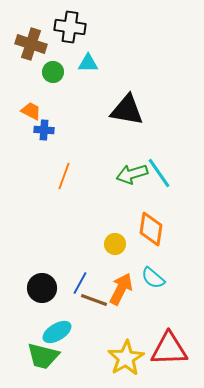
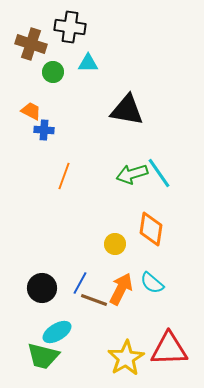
cyan semicircle: moved 1 px left, 5 px down
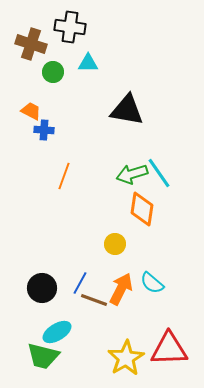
orange diamond: moved 9 px left, 20 px up
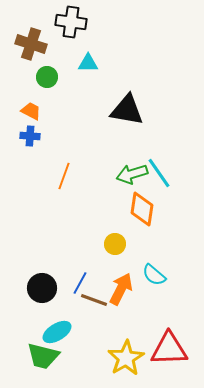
black cross: moved 1 px right, 5 px up
green circle: moved 6 px left, 5 px down
blue cross: moved 14 px left, 6 px down
cyan semicircle: moved 2 px right, 8 px up
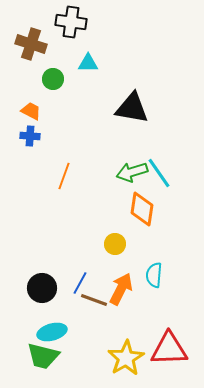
green circle: moved 6 px right, 2 px down
black triangle: moved 5 px right, 2 px up
green arrow: moved 2 px up
cyan semicircle: rotated 55 degrees clockwise
cyan ellipse: moved 5 px left; rotated 16 degrees clockwise
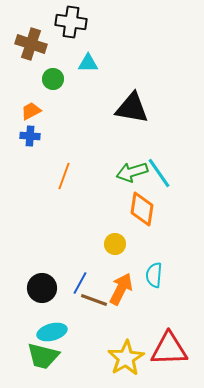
orange trapezoid: rotated 55 degrees counterclockwise
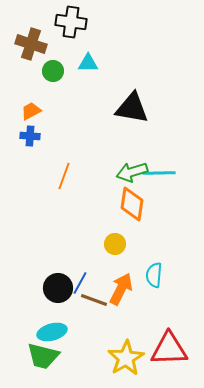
green circle: moved 8 px up
cyan line: rotated 56 degrees counterclockwise
orange diamond: moved 10 px left, 5 px up
black circle: moved 16 px right
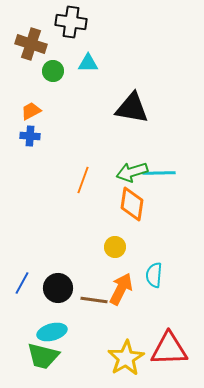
orange line: moved 19 px right, 4 px down
yellow circle: moved 3 px down
blue line: moved 58 px left
brown line: rotated 12 degrees counterclockwise
